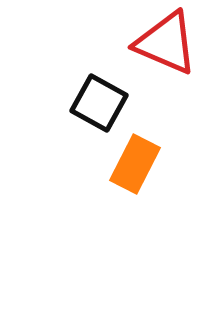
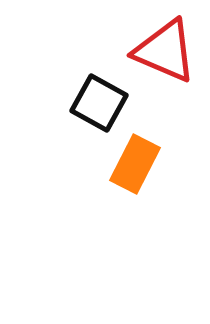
red triangle: moved 1 px left, 8 px down
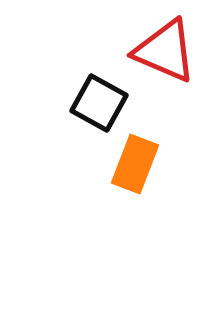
orange rectangle: rotated 6 degrees counterclockwise
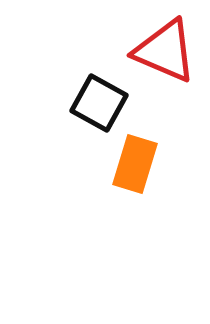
orange rectangle: rotated 4 degrees counterclockwise
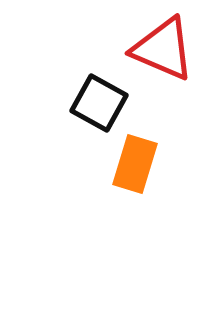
red triangle: moved 2 px left, 2 px up
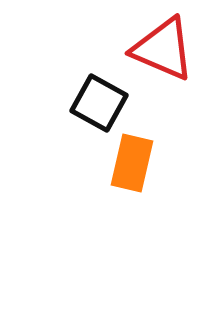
orange rectangle: moved 3 px left, 1 px up; rotated 4 degrees counterclockwise
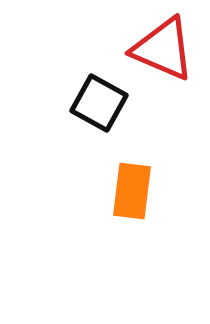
orange rectangle: moved 28 px down; rotated 6 degrees counterclockwise
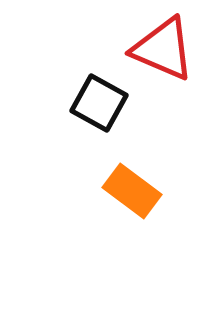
orange rectangle: rotated 60 degrees counterclockwise
